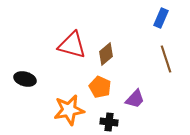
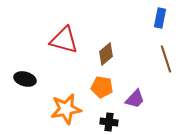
blue rectangle: moved 1 px left; rotated 12 degrees counterclockwise
red triangle: moved 8 px left, 5 px up
orange pentagon: moved 2 px right; rotated 15 degrees counterclockwise
orange star: moved 3 px left, 1 px up
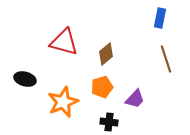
red triangle: moved 2 px down
orange pentagon: rotated 25 degrees counterclockwise
orange star: moved 3 px left, 7 px up; rotated 12 degrees counterclockwise
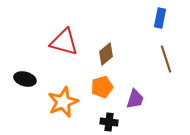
purple trapezoid: rotated 25 degrees counterclockwise
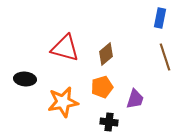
red triangle: moved 1 px right, 6 px down
brown line: moved 1 px left, 2 px up
black ellipse: rotated 10 degrees counterclockwise
orange star: rotated 12 degrees clockwise
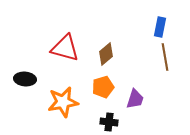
blue rectangle: moved 9 px down
brown line: rotated 8 degrees clockwise
orange pentagon: moved 1 px right
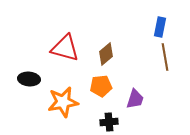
black ellipse: moved 4 px right
orange pentagon: moved 2 px left, 1 px up; rotated 10 degrees clockwise
black cross: rotated 12 degrees counterclockwise
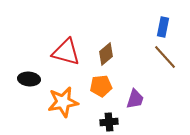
blue rectangle: moved 3 px right
red triangle: moved 1 px right, 4 px down
brown line: rotated 32 degrees counterclockwise
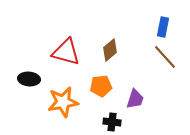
brown diamond: moved 4 px right, 4 px up
black cross: moved 3 px right; rotated 12 degrees clockwise
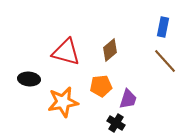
brown line: moved 4 px down
purple trapezoid: moved 7 px left
black cross: moved 4 px right, 1 px down; rotated 24 degrees clockwise
